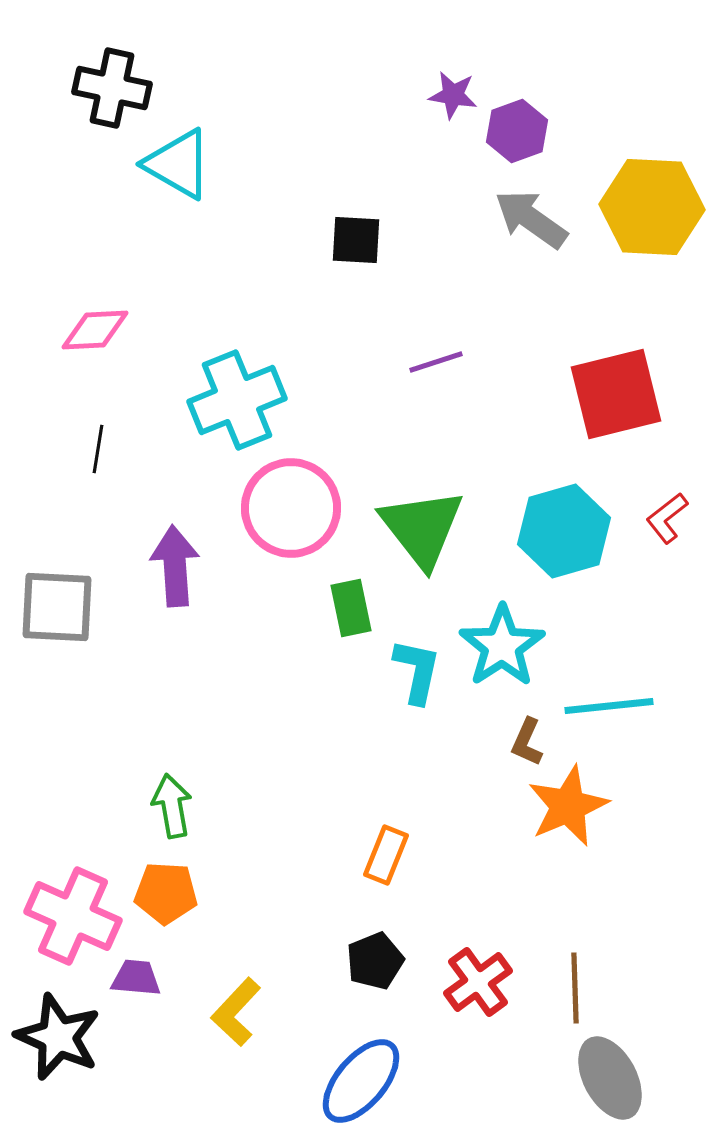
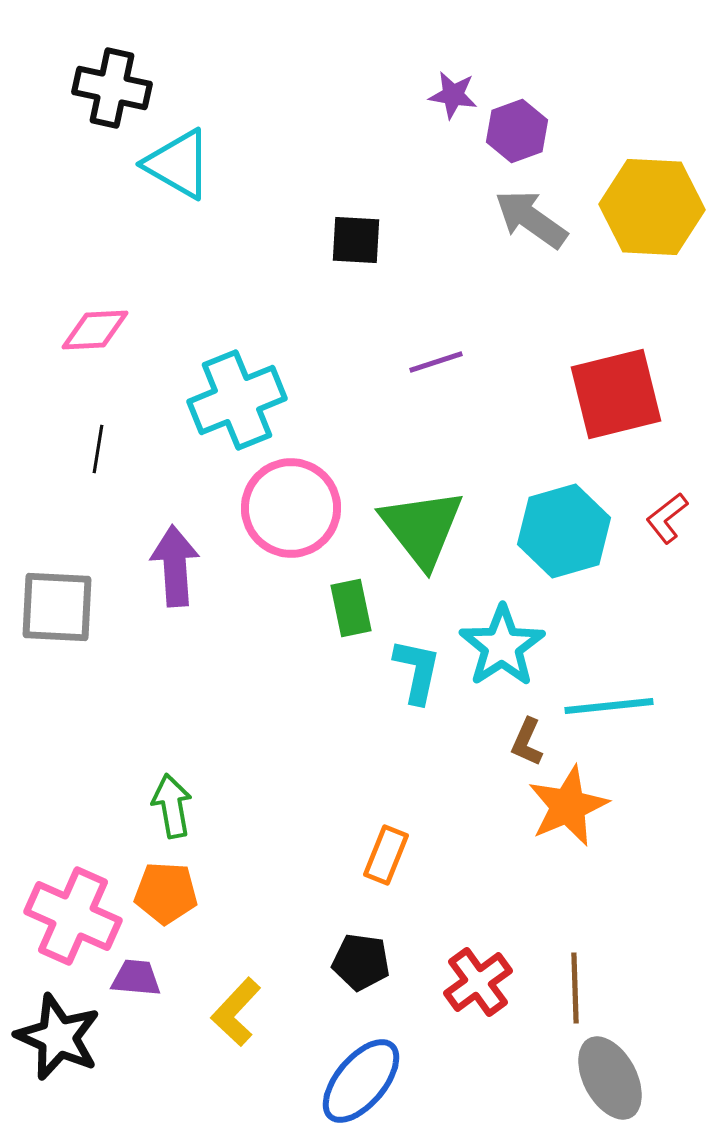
black pentagon: moved 14 px left, 1 px down; rotated 30 degrees clockwise
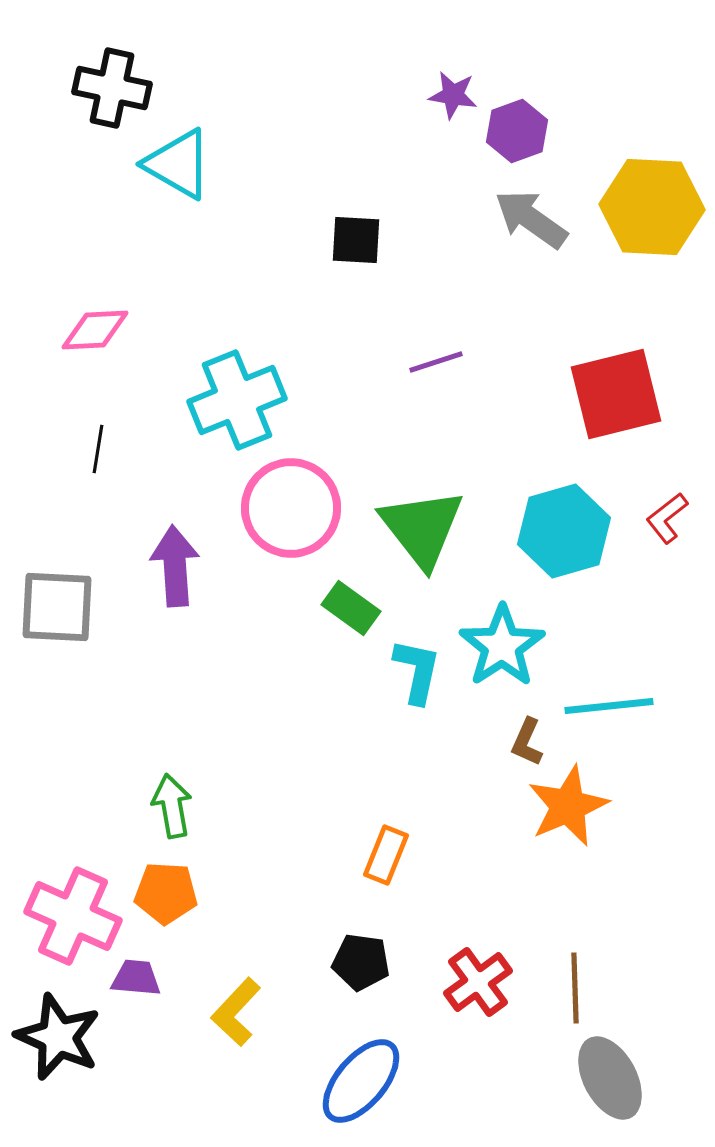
green rectangle: rotated 42 degrees counterclockwise
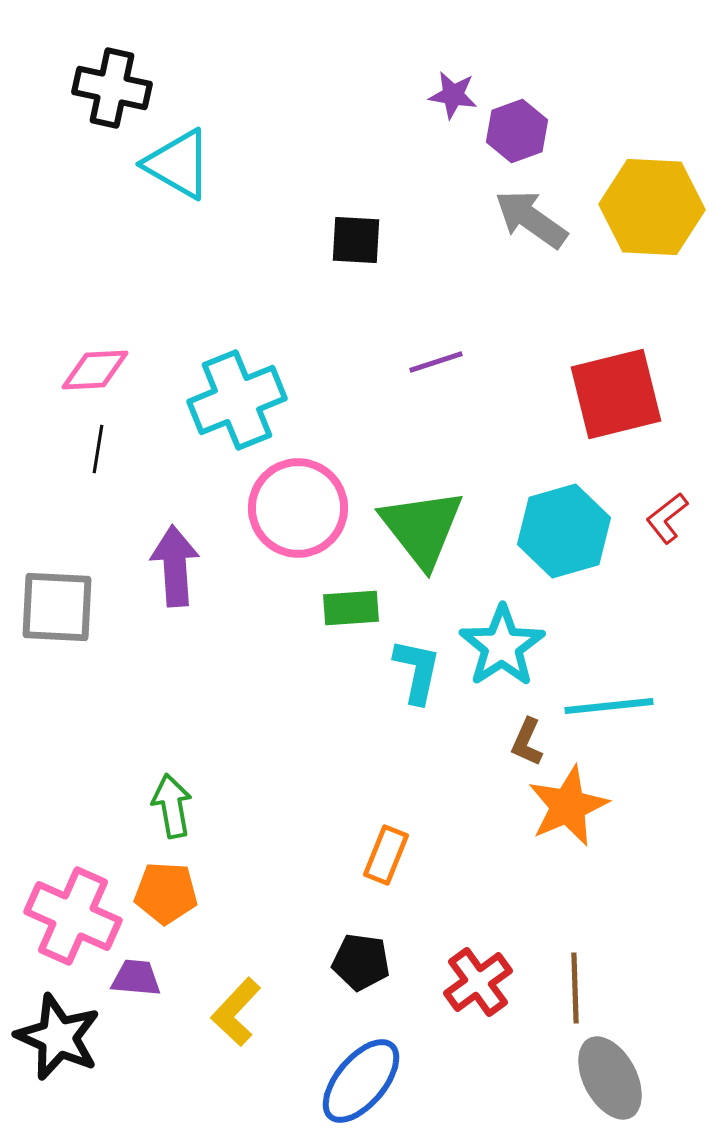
pink diamond: moved 40 px down
pink circle: moved 7 px right
green rectangle: rotated 40 degrees counterclockwise
